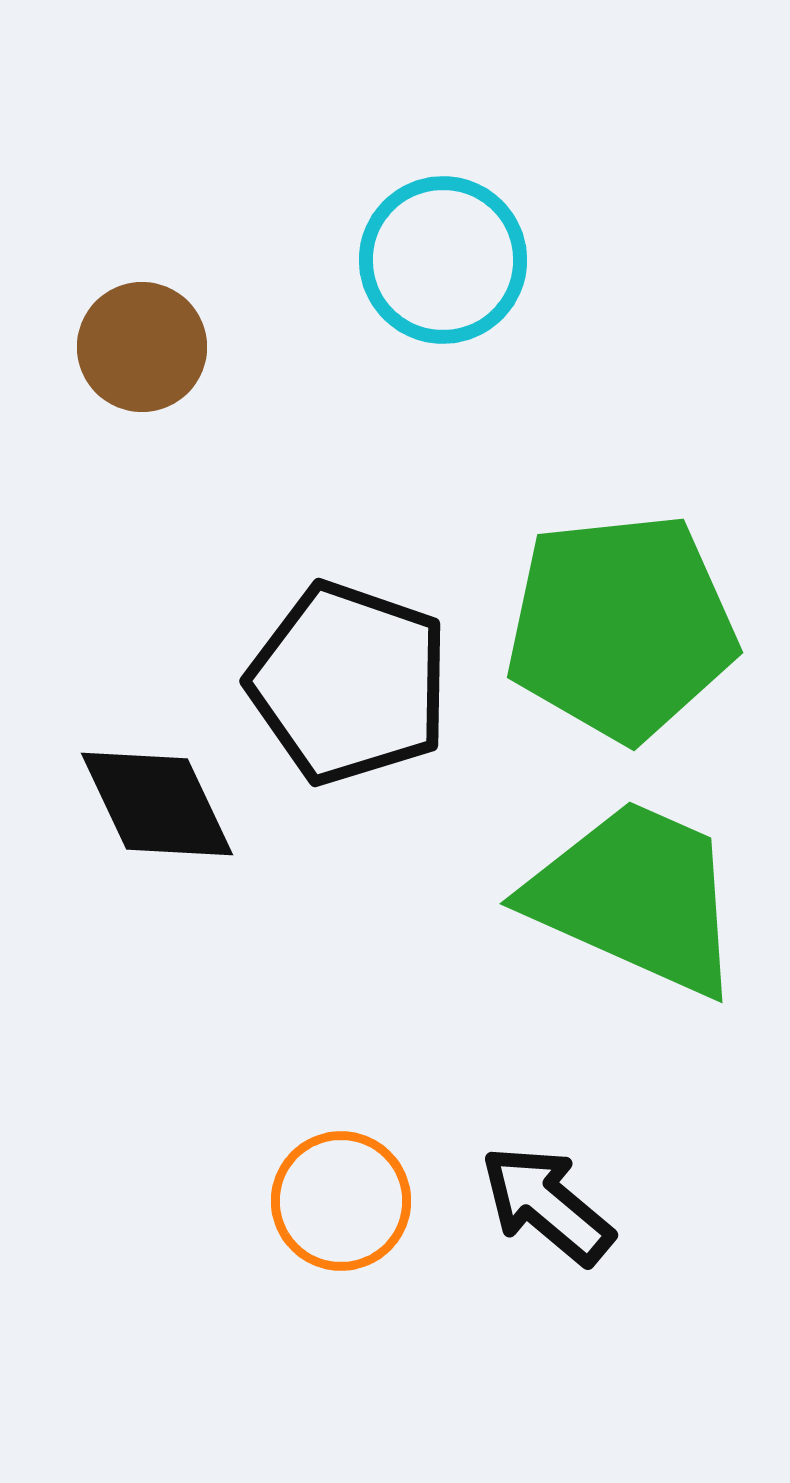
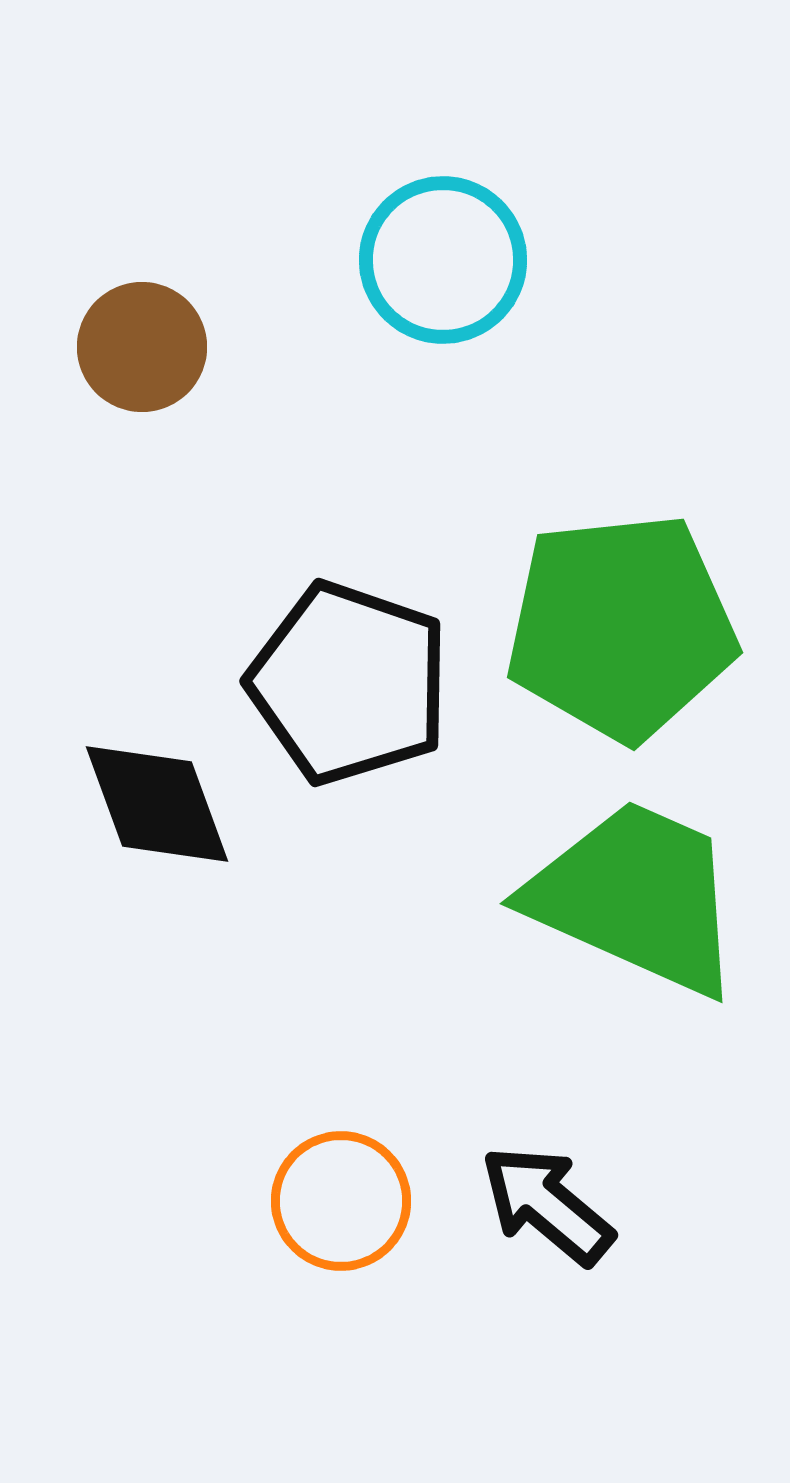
black diamond: rotated 5 degrees clockwise
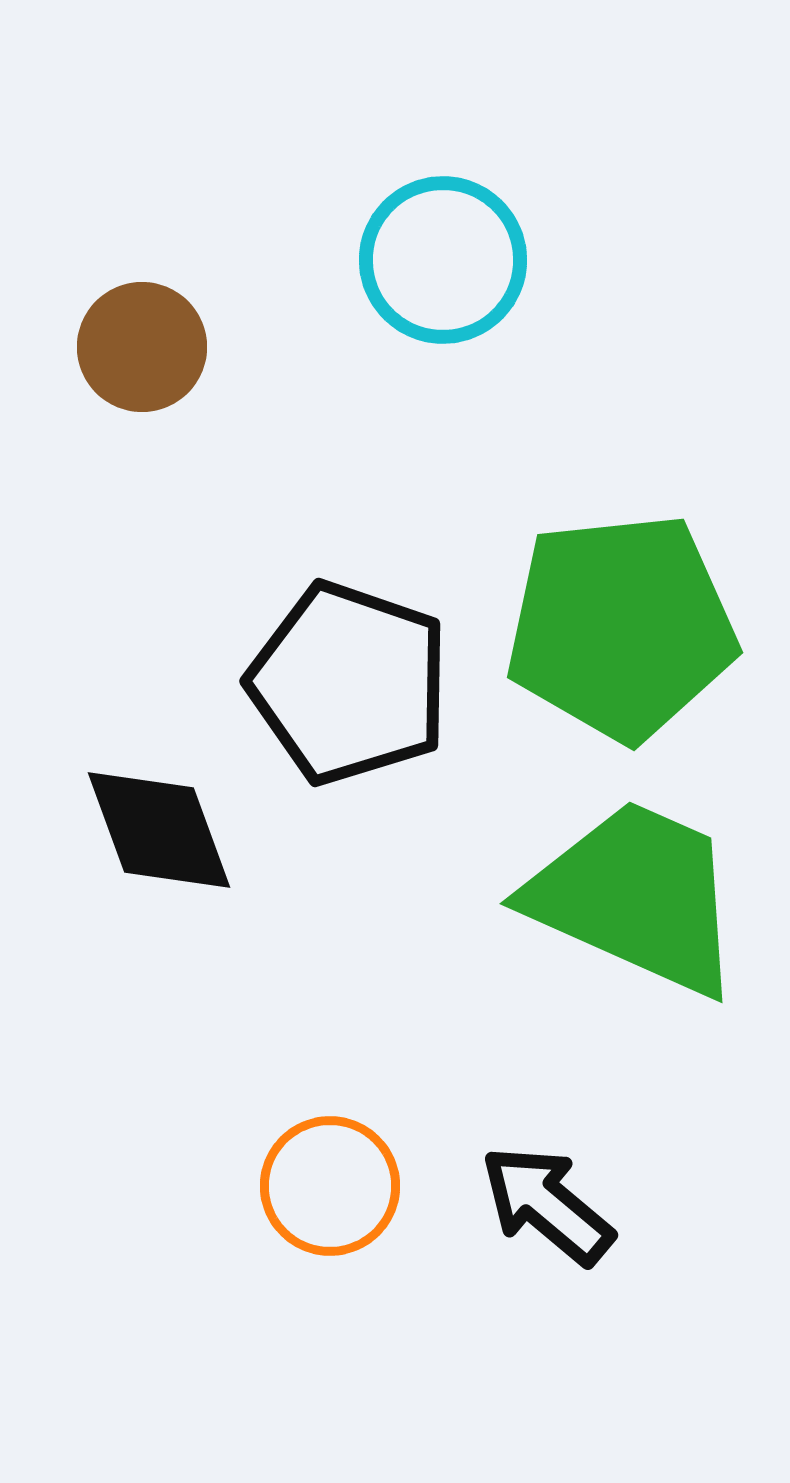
black diamond: moved 2 px right, 26 px down
orange circle: moved 11 px left, 15 px up
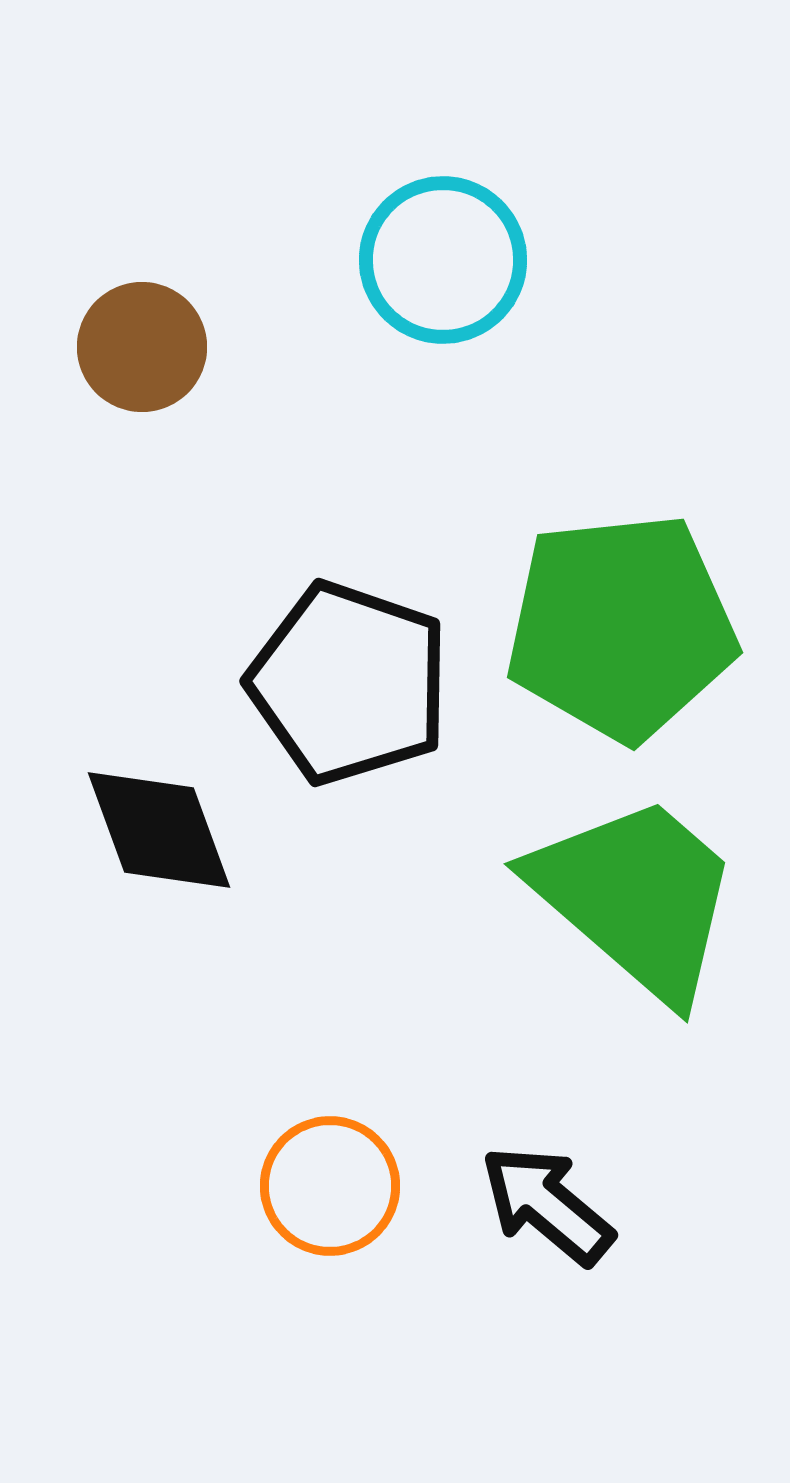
green trapezoid: rotated 17 degrees clockwise
